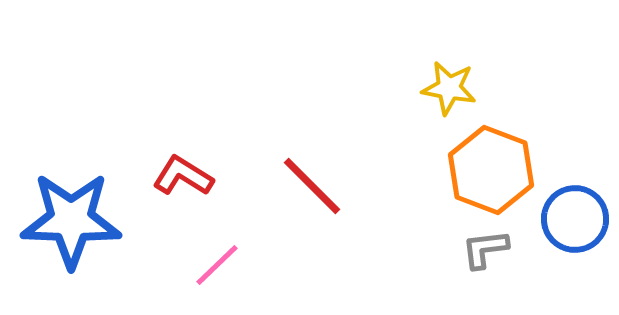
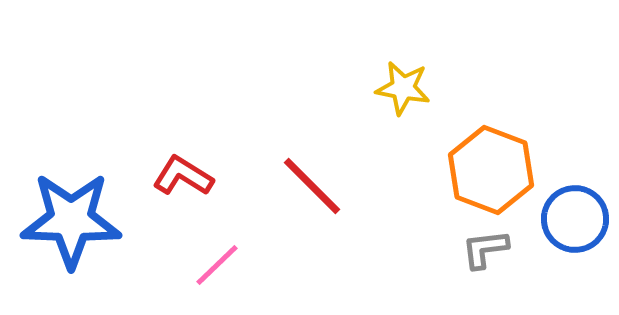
yellow star: moved 46 px left
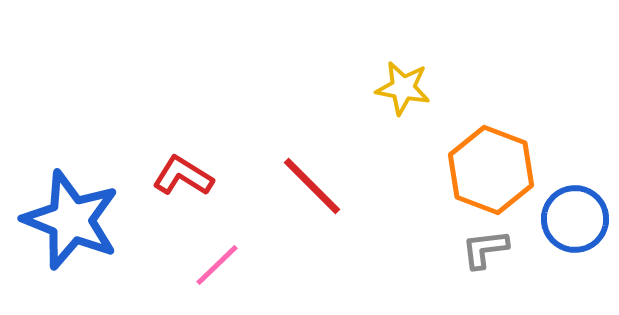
blue star: rotated 20 degrees clockwise
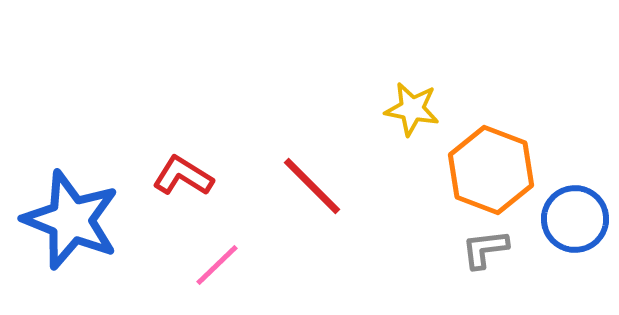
yellow star: moved 9 px right, 21 px down
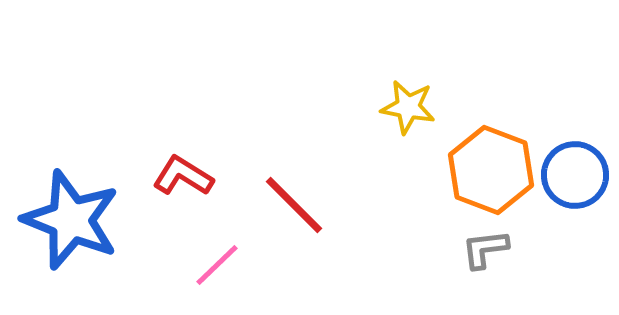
yellow star: moved 4 px left, 2 px up
red line: moved 18 px left, 19 px down
blue circle: moved 44 px up
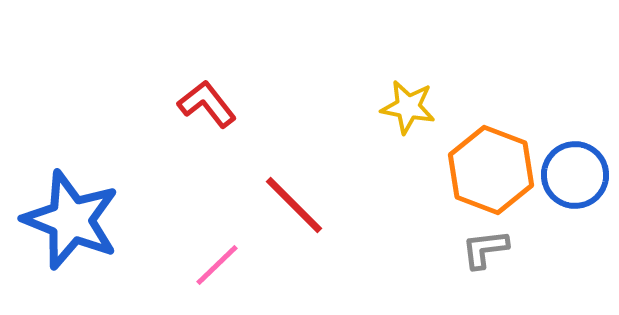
red L-shape: moved 24 px right, 72 px up; rotated 20 degrees clockwise
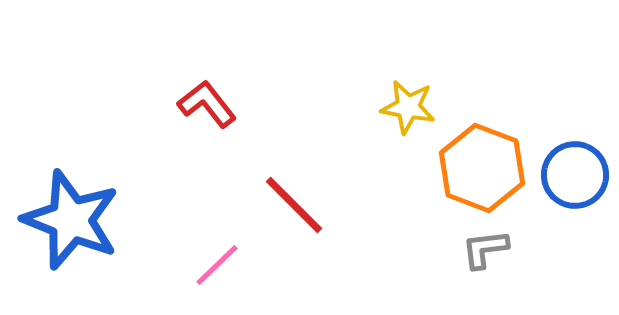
orange hexagon: moved 9 px left, 2 px up
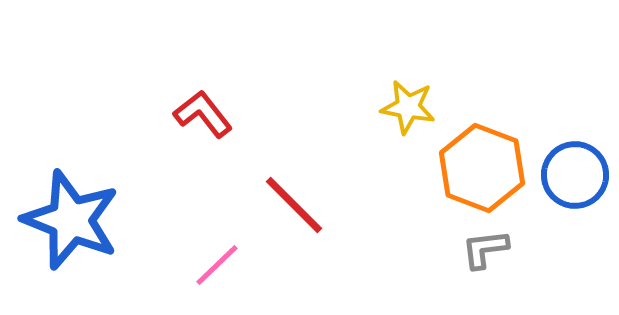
red L-shape: moved 4 px left, 10 px down
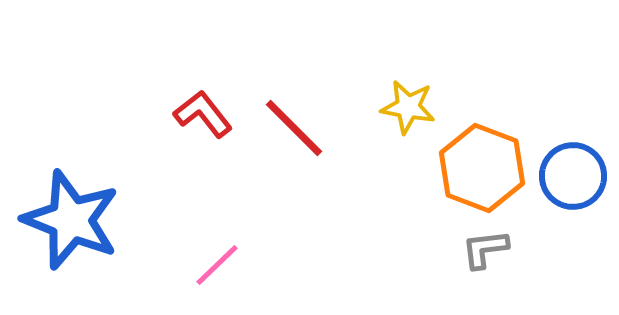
blue circle: moved 2 px left, 1 px down
red line: moved 77 px up
